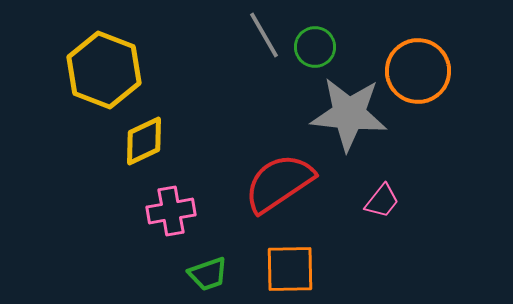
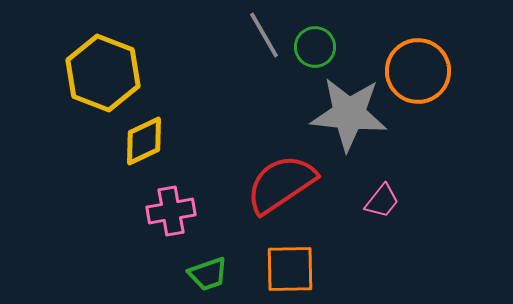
yellow hexagon: moved 1 px left, 3 px down
red semicircle: moved 2 px right, 1 px down
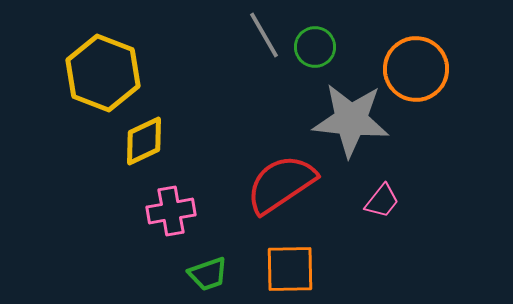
orange circle: moved 2 px left, 2 px up
gray star: moved 2 px right, 6 px down
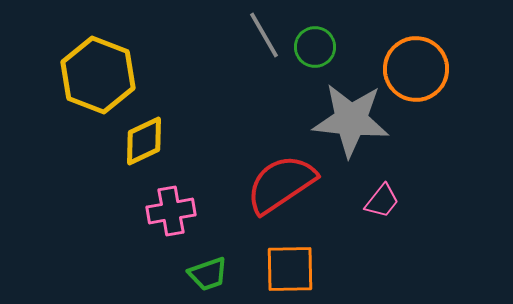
yellow hexagon: moved 5 px left, 2 px down
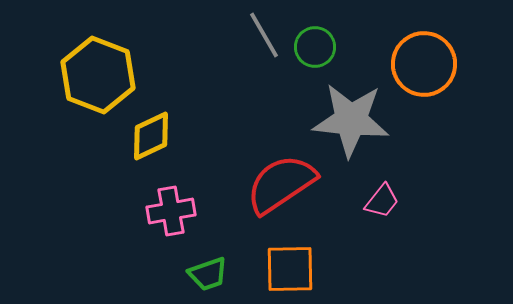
orange circle: moved 8 px right, 5 px up
yellow diamond: moved 7 px right, 5 px up
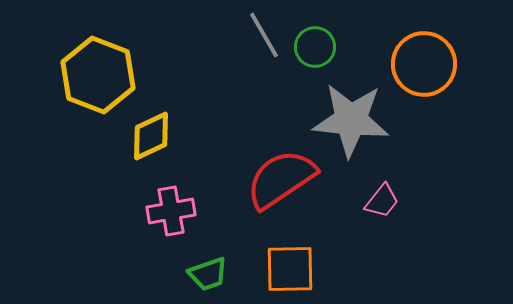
red semicircle: moved 5 px up
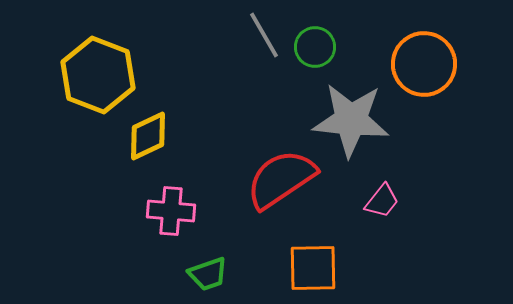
yellow diamond: moved 3 px left
pink cross: rotated 15 degrees clockwise
orange square: moved 23 px right, 1 px up
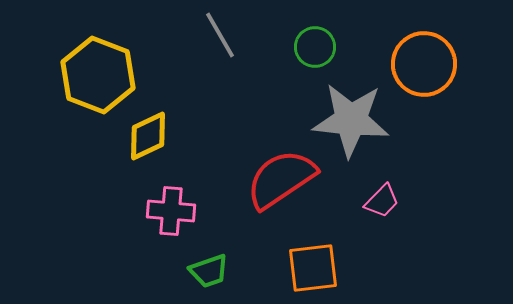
gray line: moved 44 px left
pink trapezoid: rotated 6 degrees clockwise
orange square: rotated 6 degrees counterclockwise
green trapezoid: moved 1 px right, 3 px up
